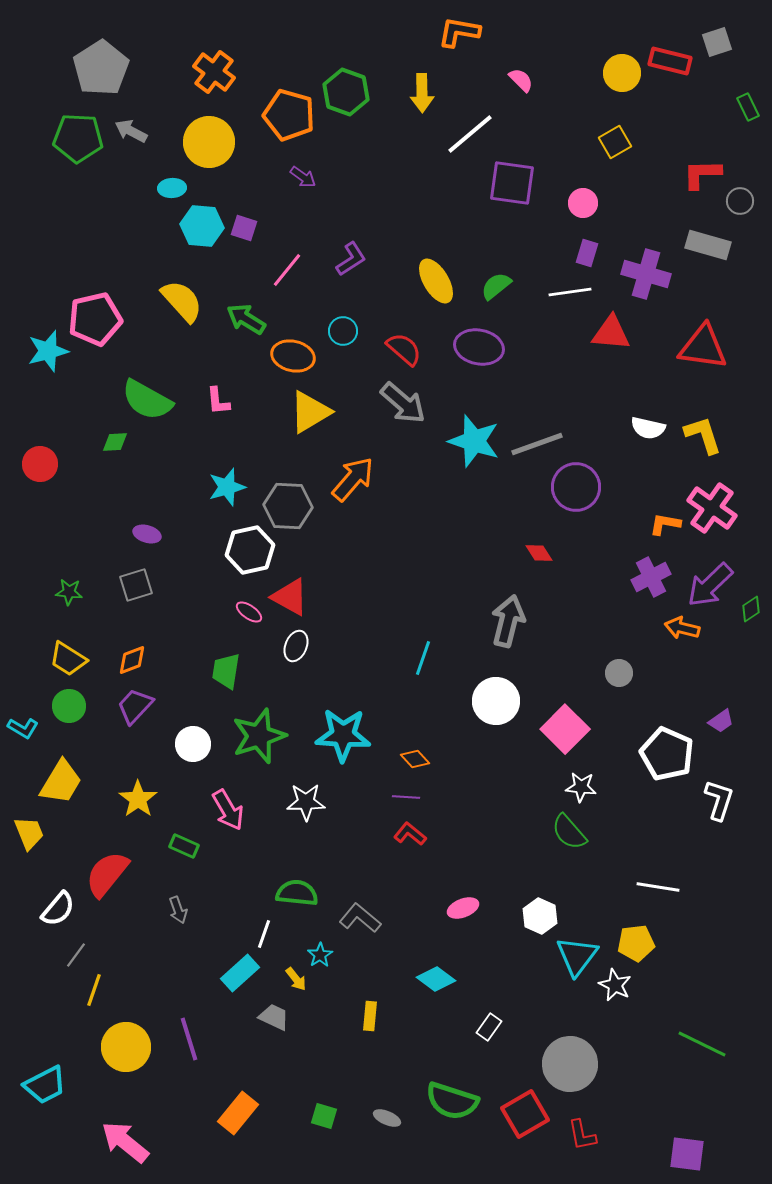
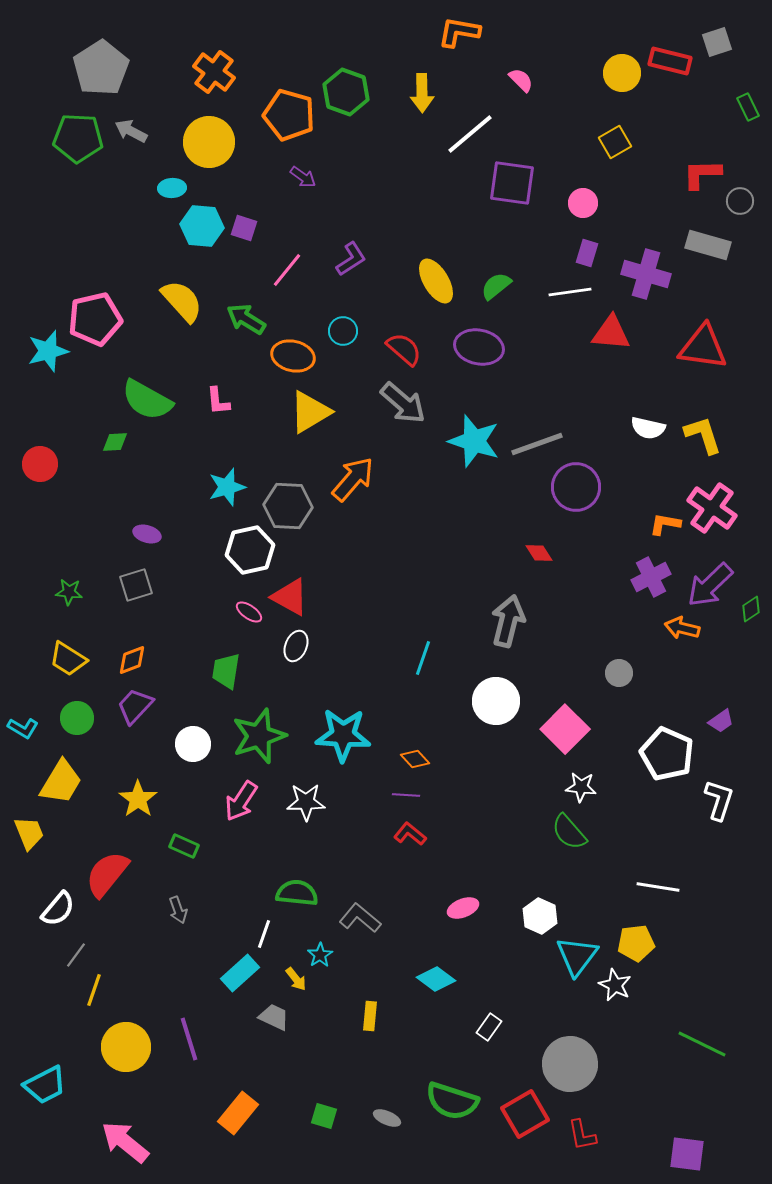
green circle at (69, 706): moved 8 px right, 12 px down
purple line at (406, 797): moved 2 px up
pink arrow at (228, 810): moved 13 px right, 9 px up; rotated 63 degrees clockwise
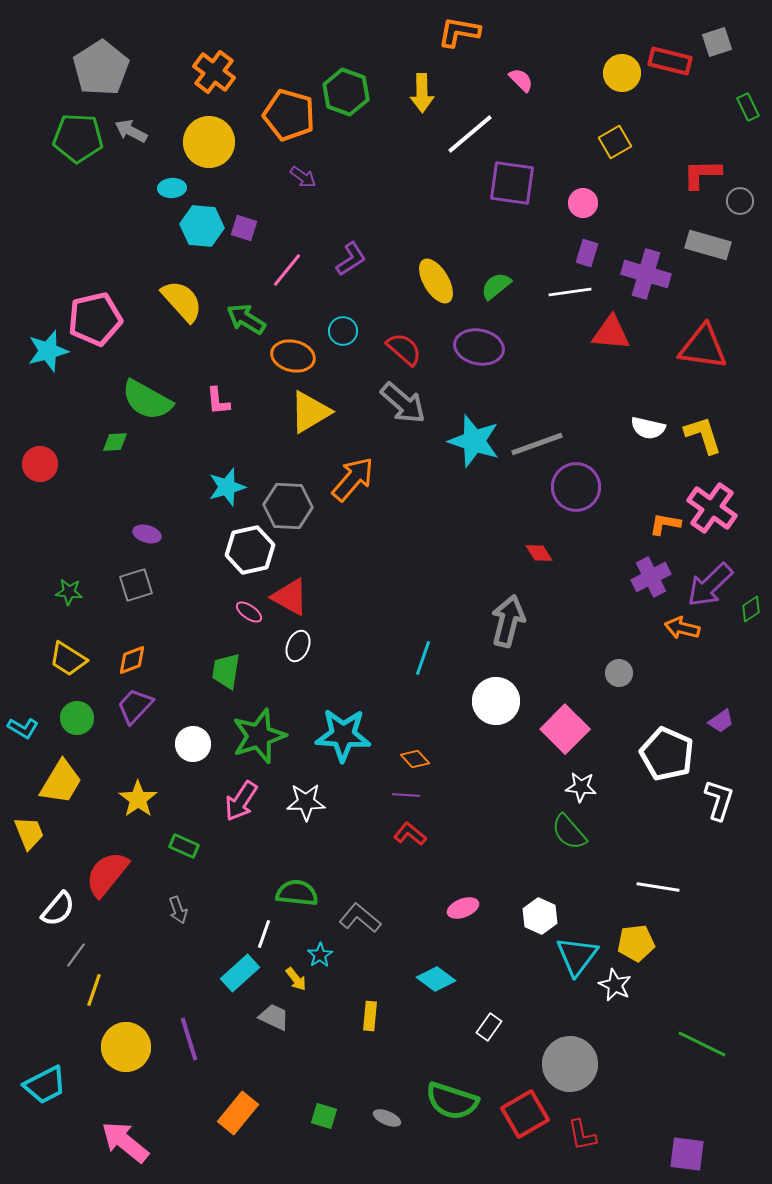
white ellipse at (296, 646): moved 2 px right
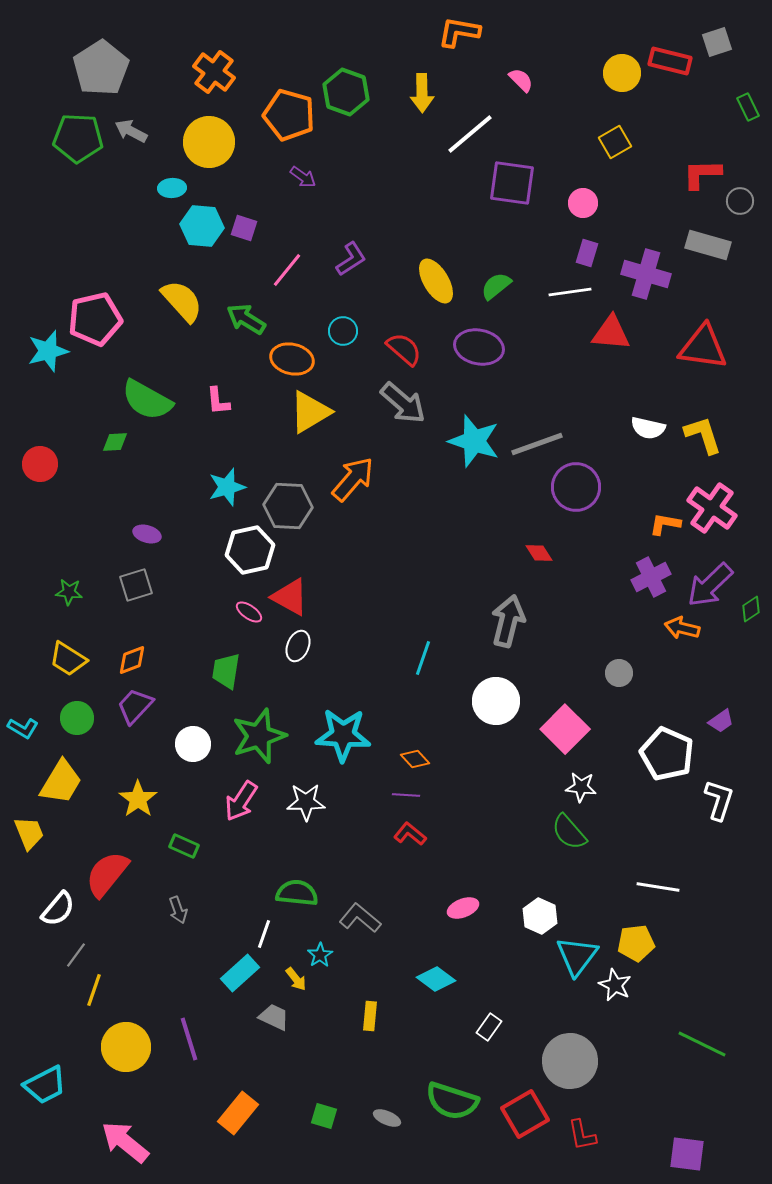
orange ellipse at (293, 356): moved 1 px left, 3 px down
gray circle at (570, 1064): moved 3 px up
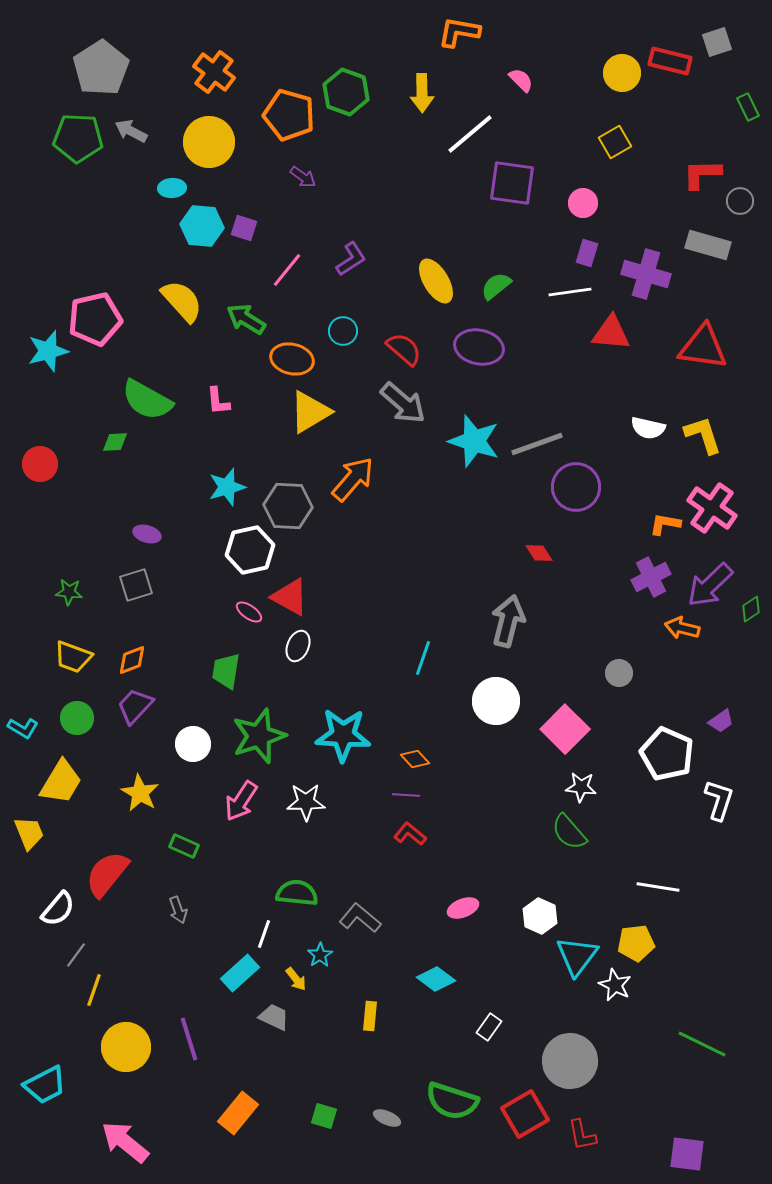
yellow trapezoid at (68, 659): moved 5 px right, 2 px up; rotated 12 degrees counterclockwise
yellow star at (138, 799): moved 2 px right, 6 px up; rotated 6 degrees counterclockwise
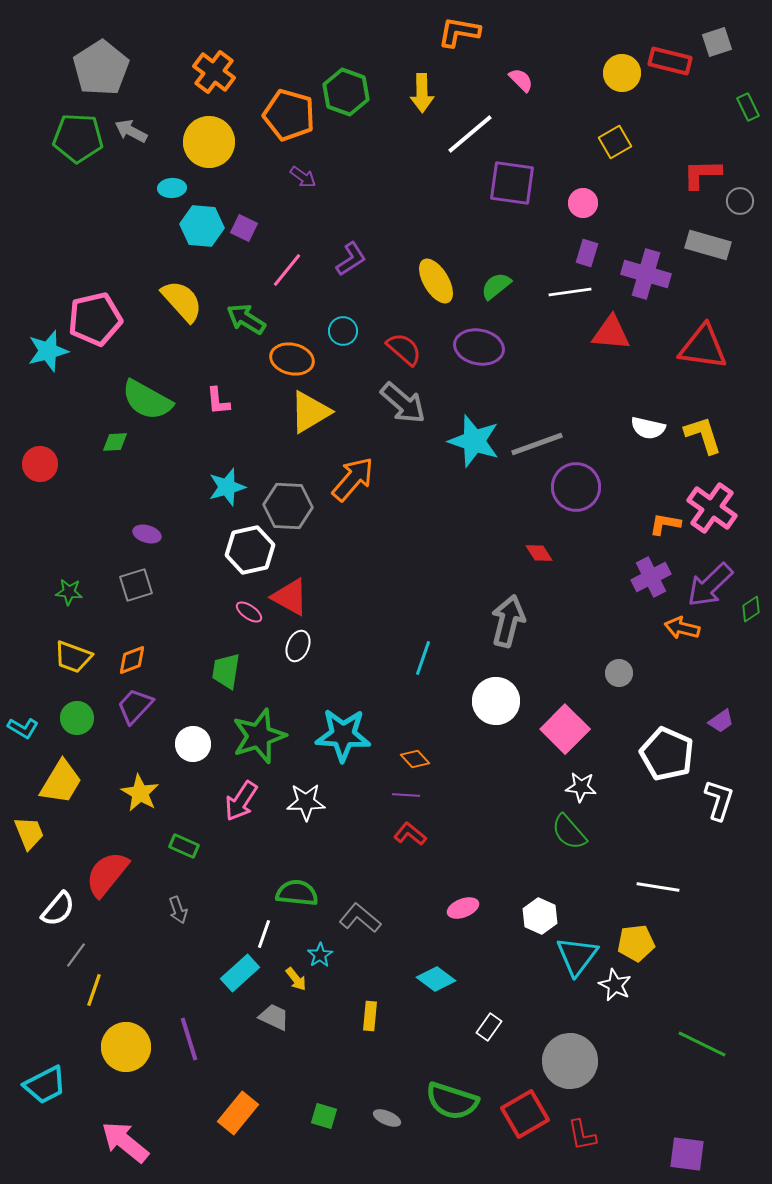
purple square at (244, 228): rotated 8 degrees clockwise
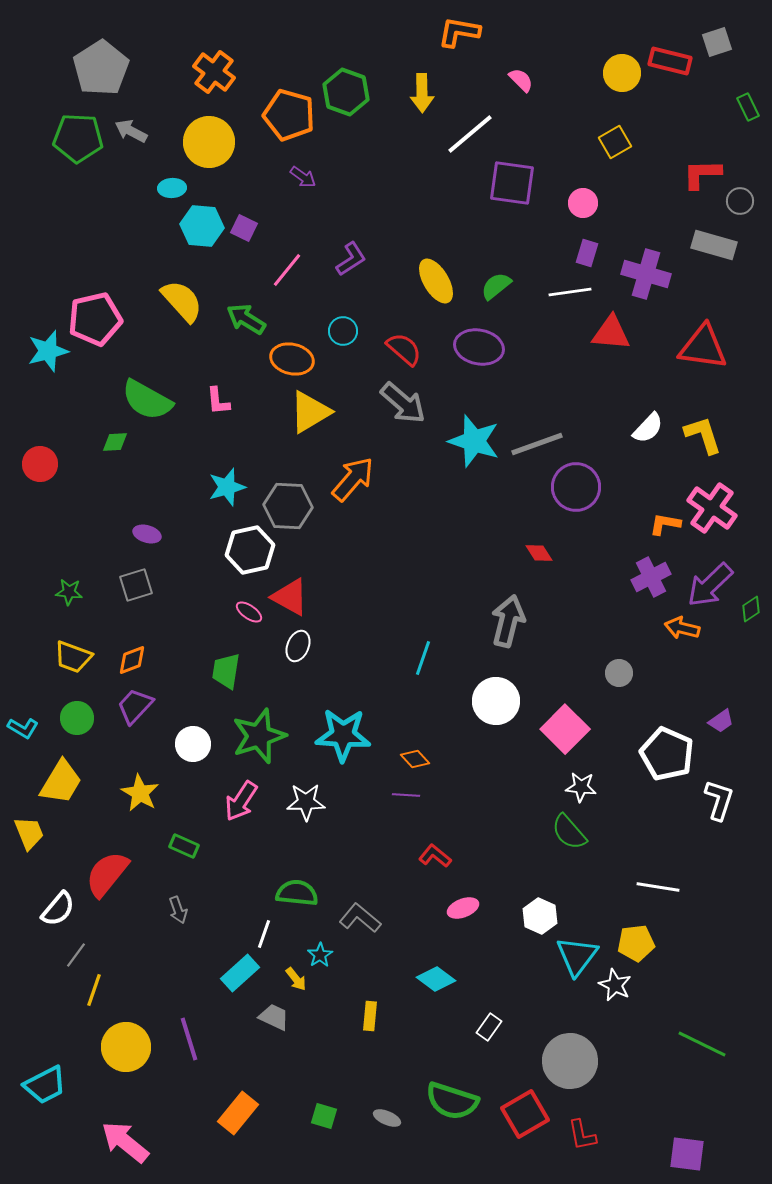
gray rectangle at (708, 245): moved 6 px right
white semicircle at (648, 428): rotated 60 degrees counterclockwise
red L-shape at (410, 834): moved 25 px right, 22 px down
